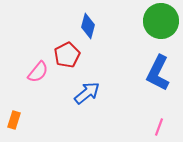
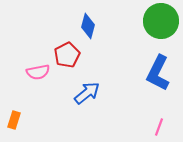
pink semicircle: rotated 40 degrees clockwise
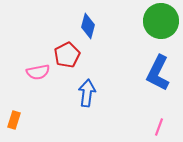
blue arrow: rotated 44 degrees counterclockwise
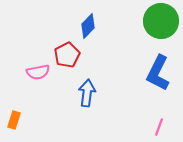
blue diamond: rotated 30 degrees clockwise
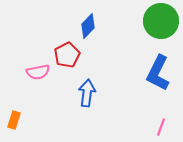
pink line: moved 2 px right
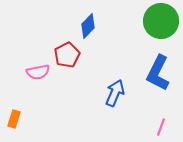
blue arrow: moved 28 px right; rotated 16 degrees clockwise
orange rectangle: moved 1 px up
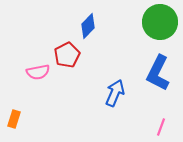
green circle: moved 1 px left, 1 px down
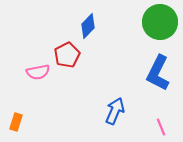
blue arrow: moved 18 px down
orange rectangle: moved 2 px right, 3 px down
pink line: rotated 42 degrees counterclockwise
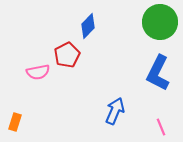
orange rectangle: moved 1 px left
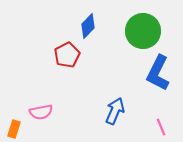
green circle: moved 17 px left, 9 px down
pink semicircle: moved 3 px right, 40 px down
orange rectangle: moved 1 px left, 7 px down
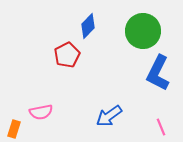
blue arrow: moved 6 px left, 5 px down; rotated 148 degrees counterclockwise
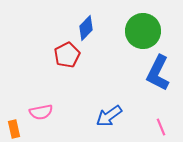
blue diamond: moved 2 px left, 2 px down
orange rectangle: rotated 30 degrees counterclockwise
